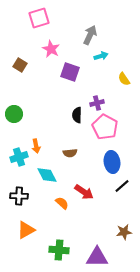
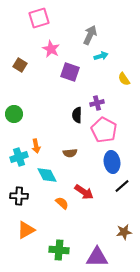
pink pentagon: moved 1 px left, 3 px down
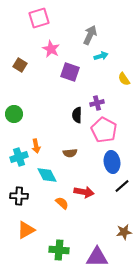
red arrow: rotated 24 degrees counterclockwise
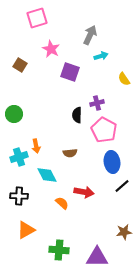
pink square: moved 2 px left
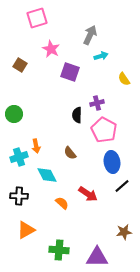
brown semicircle: rotated 56 degrees clockwise
red arrow: moved 4 px right, 2 px down; rotated 24 degrees clockwise
